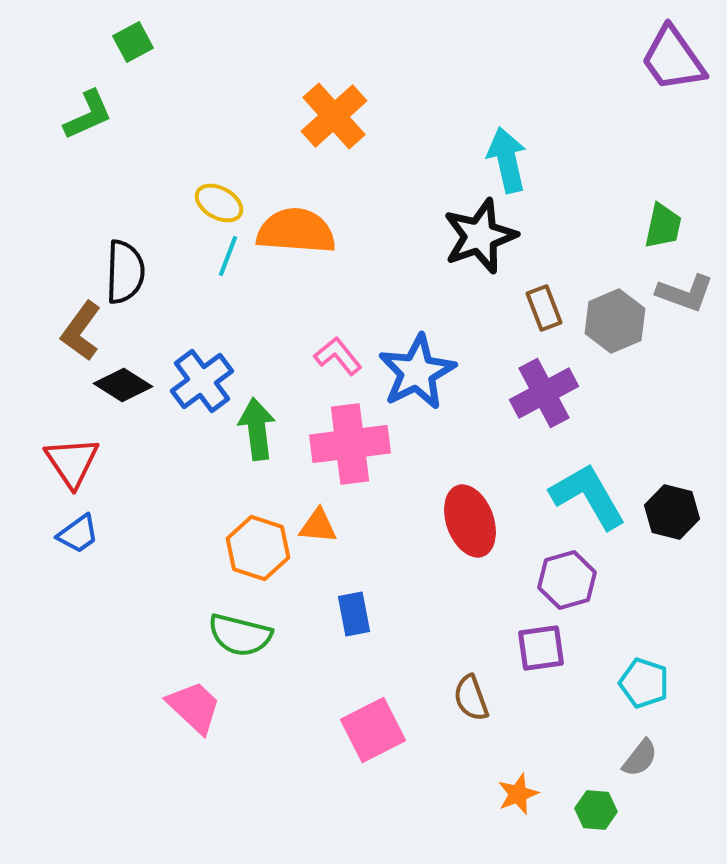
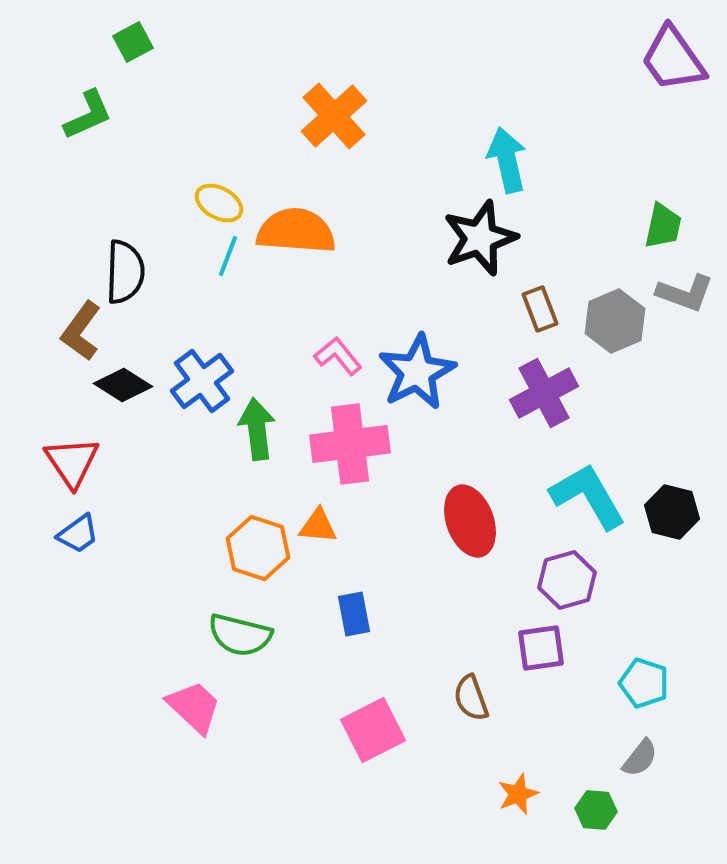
black star: moved 2 px down
brown rectangle: moved 4 px left, 1 px down
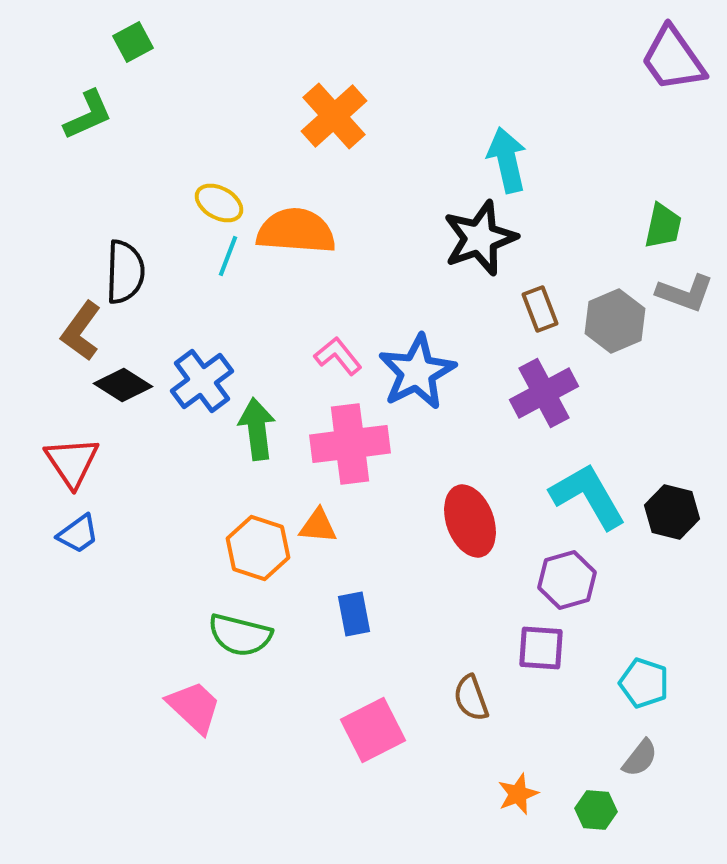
purple square: rotated 12 degrees clockwise
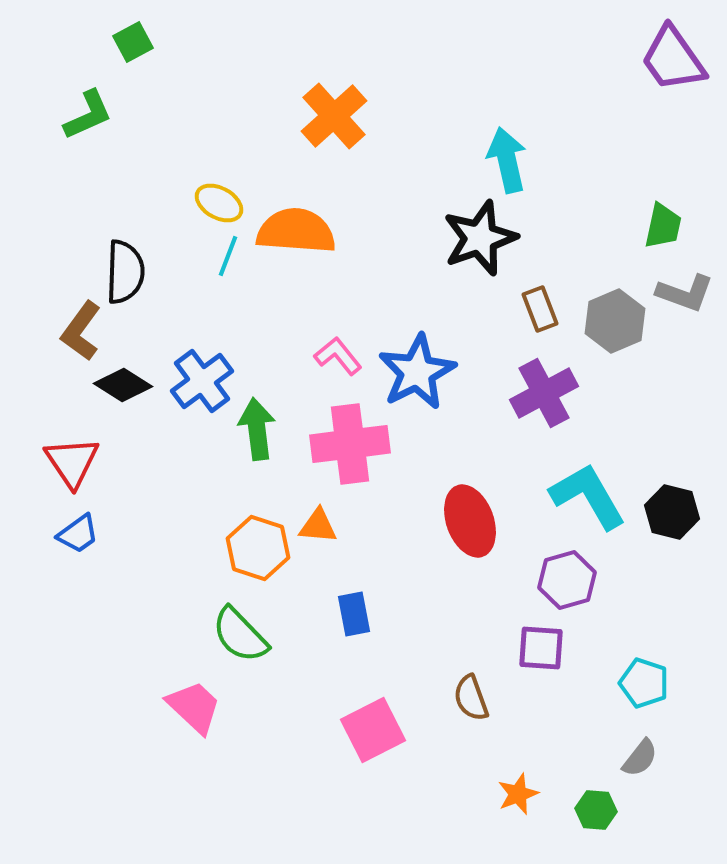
green semicircle: rotated 32 degrees clockwise
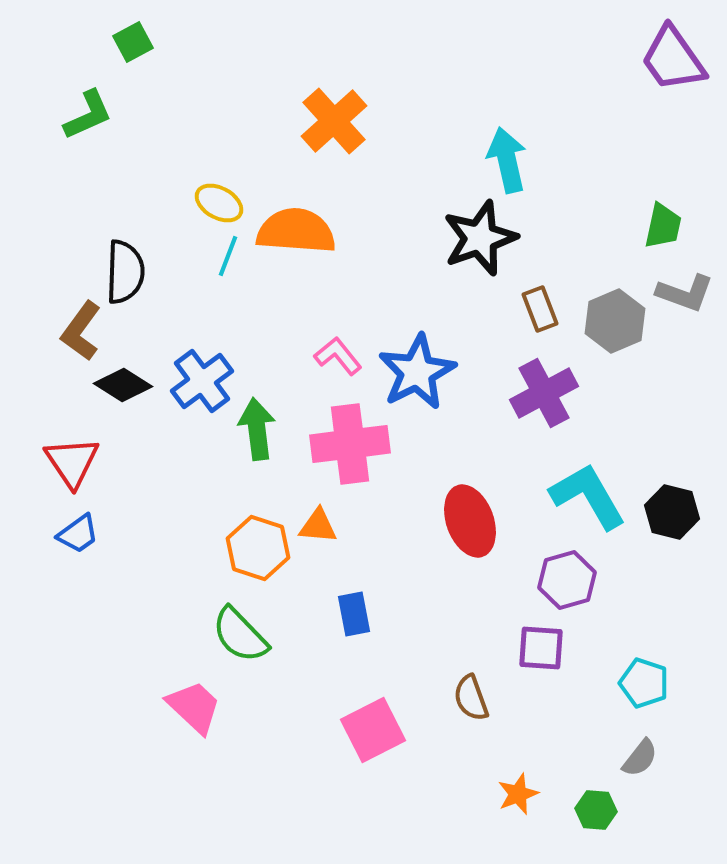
orange cross: moved 5 px down
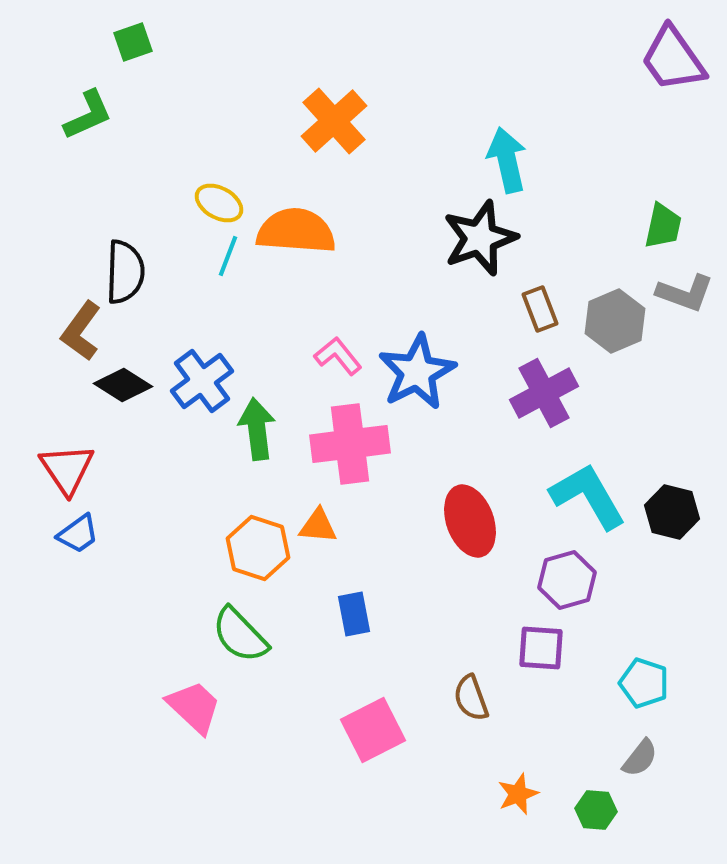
green square: rotated 9 degrees clockwise
red triangle: moved 5 px left, 7 px down
